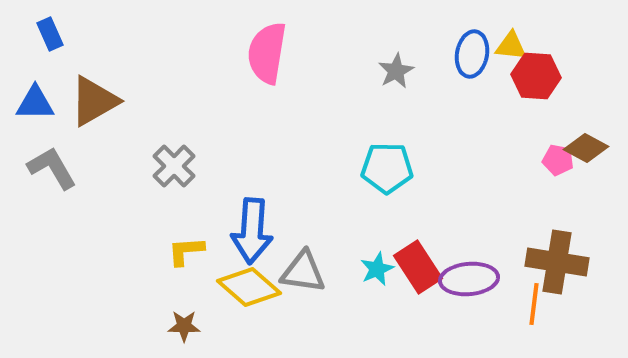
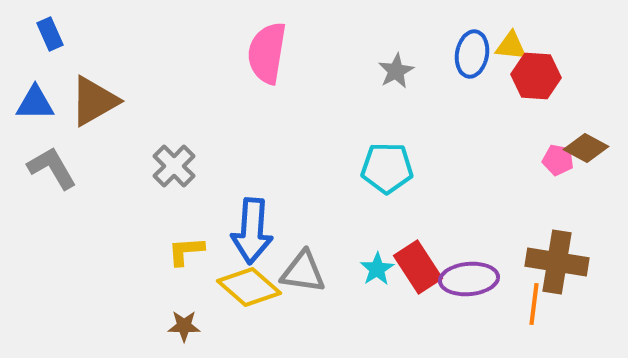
cyan star: rotated 8 degrees counterclockwise
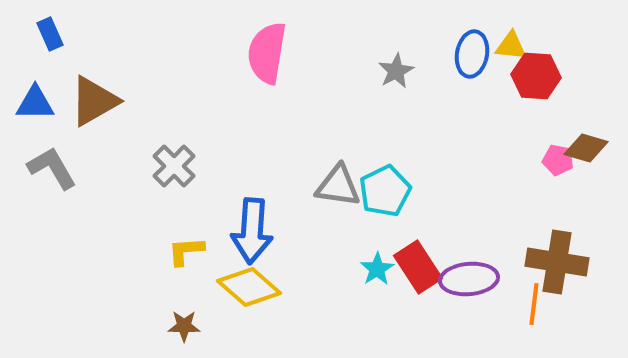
brown diamond: rotated 12 degrees counterclockwise
cyan pentagon: moved 2 px left, 23 px down; rotated 27 degrees counterclockwise
gray triangle: moved 35 px right, 86 px up
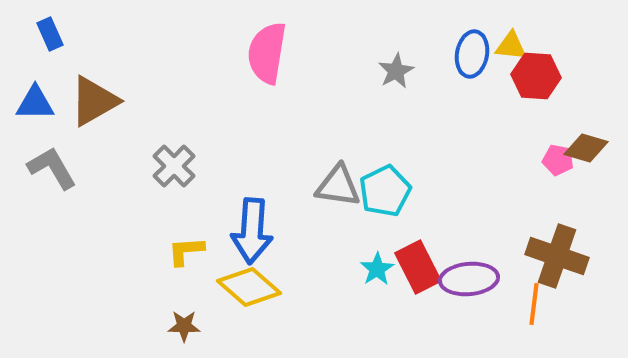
brown cross: moved 6 px up; rotated 10 degrees clockwise
red rectangle: rotated 6 degrees clockwise
